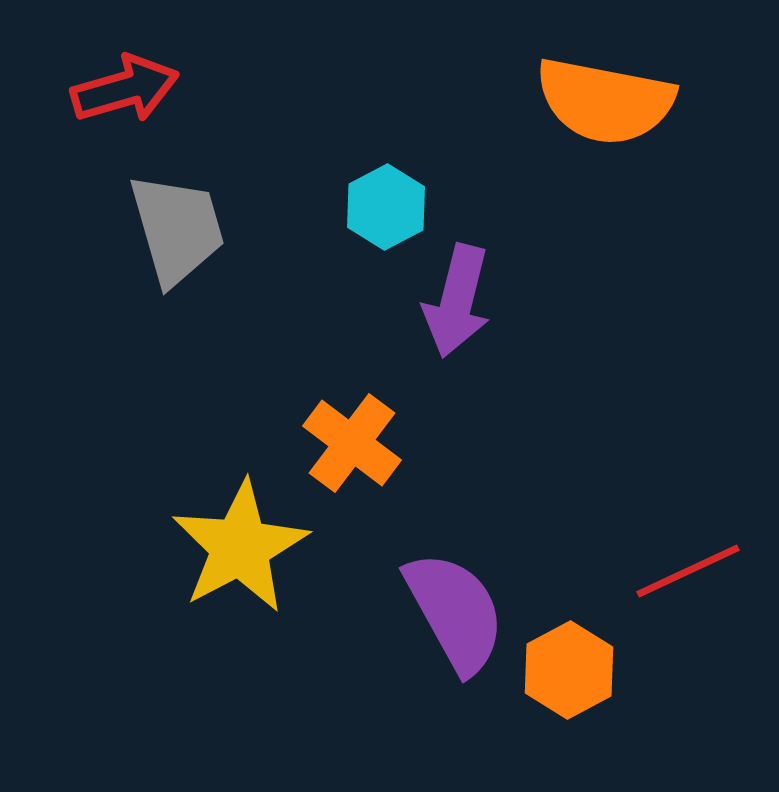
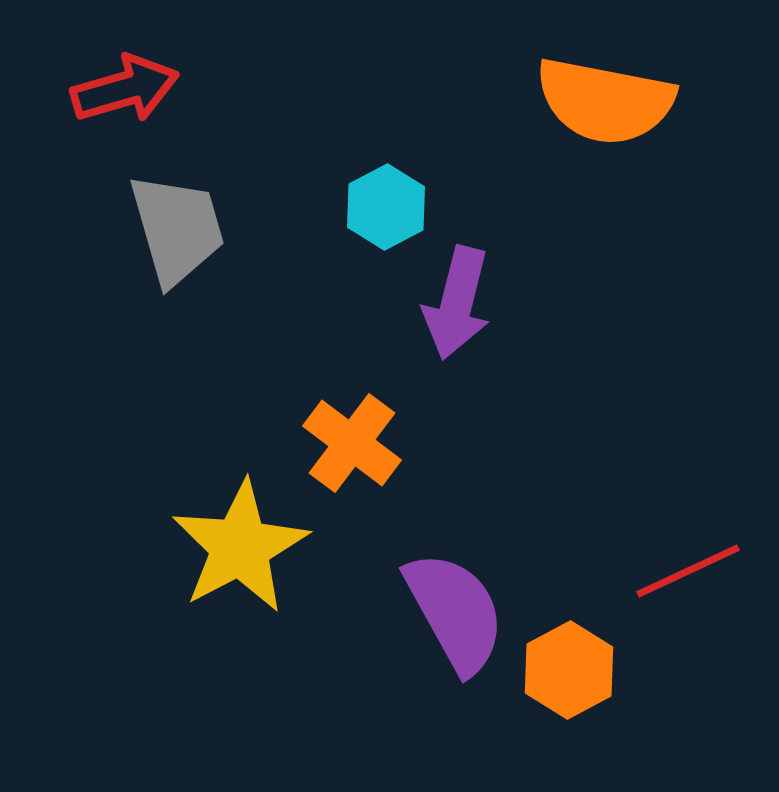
purple arrow: moved 2 px down
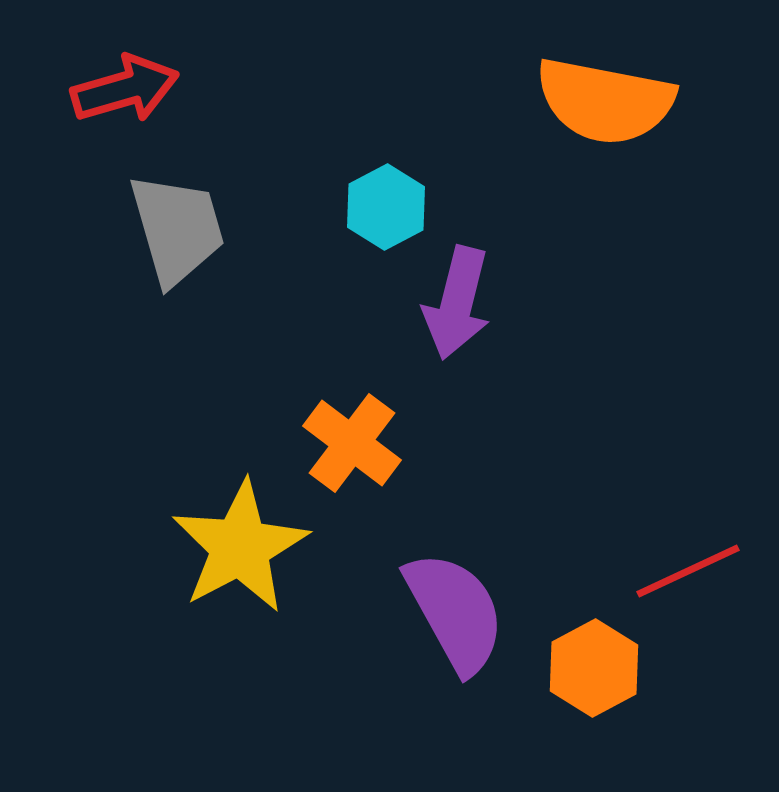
orange hexagon: moved 25 px right, 2 px up
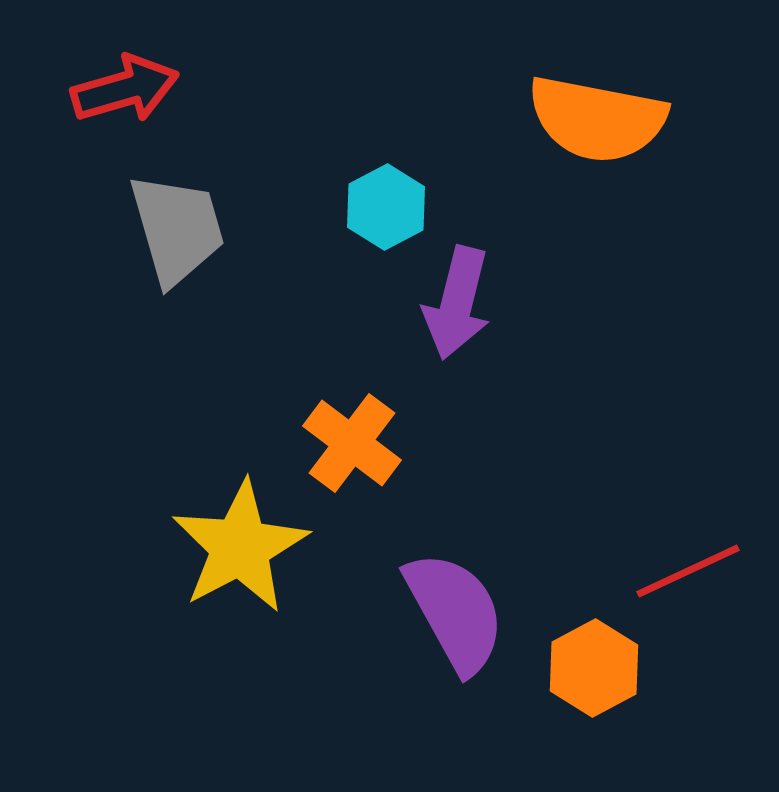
orange semicircle: moved 8 px left, 18 px down
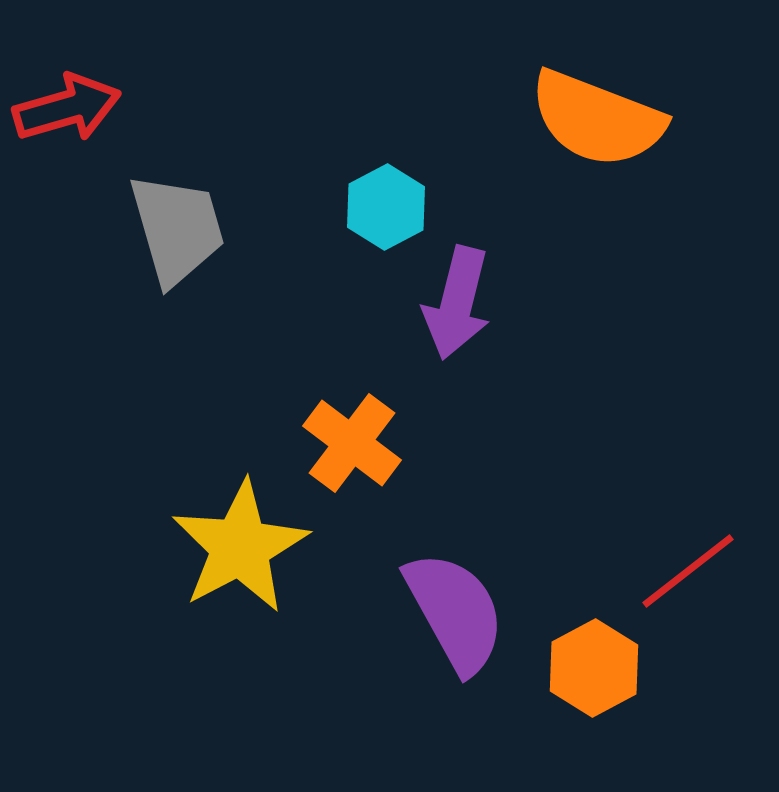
red arrow: moved 58 px left, 19 px down
orange semicircle: rotated 10 degrees clockwise
red line: rotated 13 degrees counterclockwise
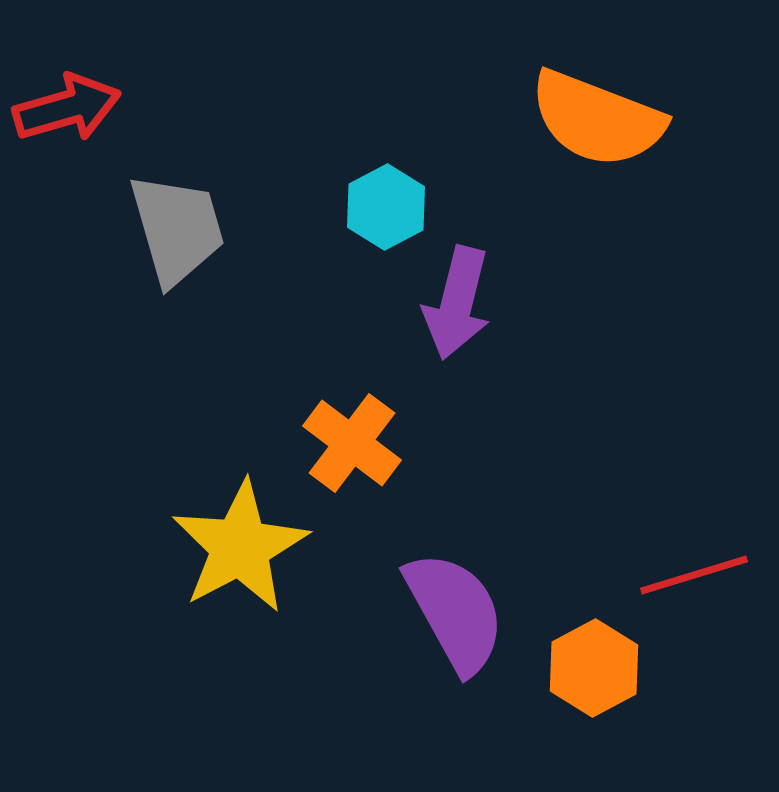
red line: moved 6 px right, 4 px down; rotated 21 degrees clockwise
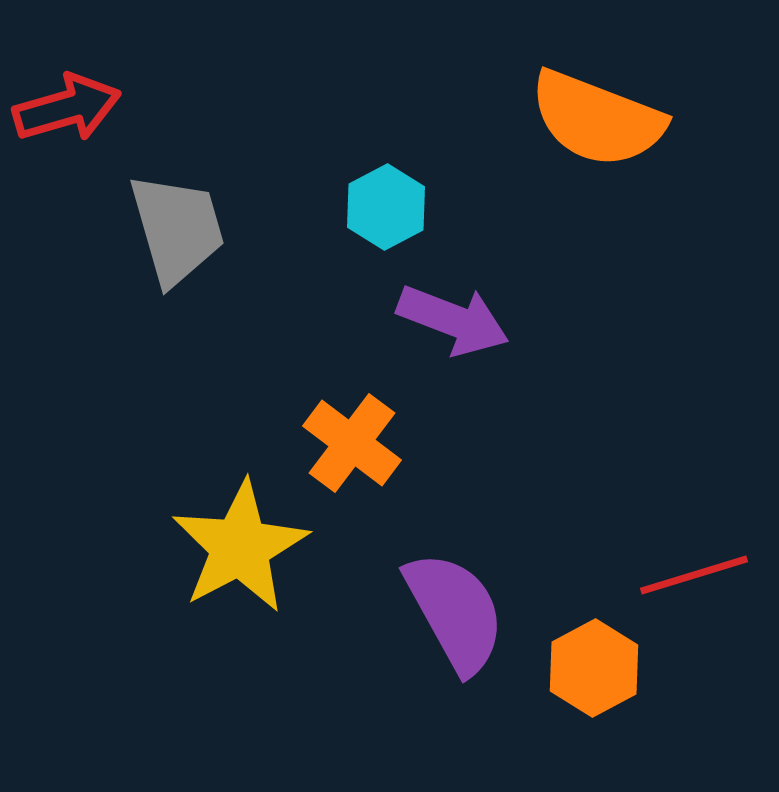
purple arrow: moved 4 px left, 17 px down; rotated 83 degrees counterclockwise
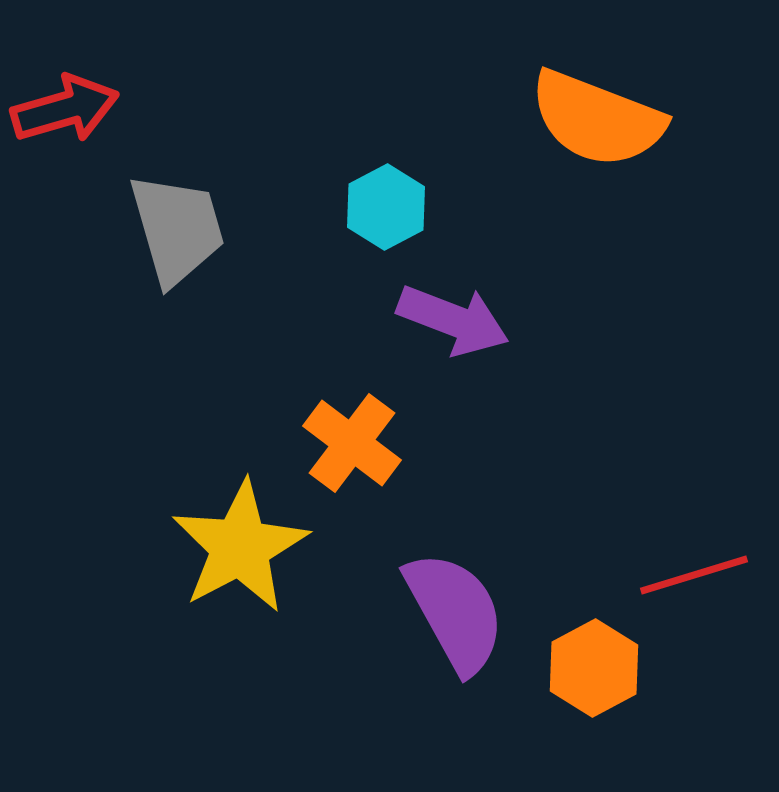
red arrow: moved 2 px left, 1 px down
